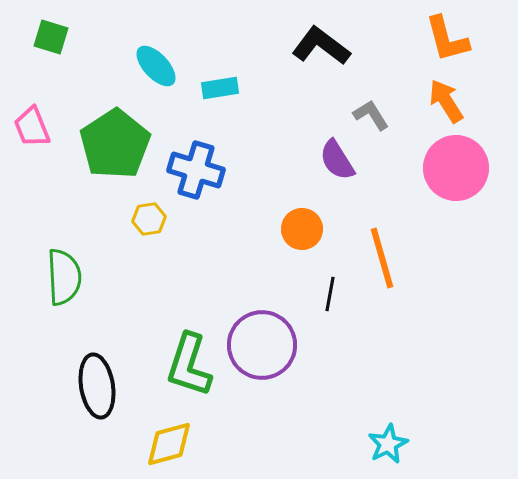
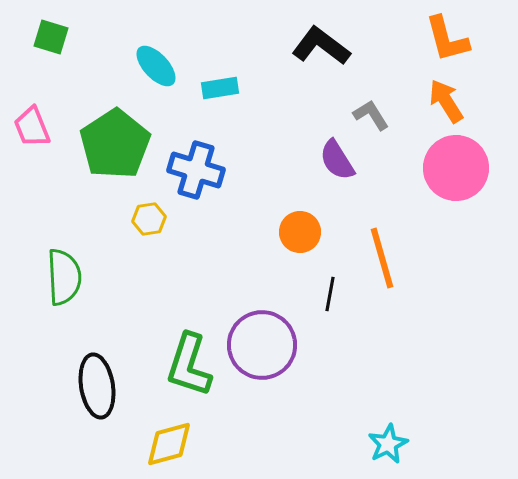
orange circle: moved 2 px left, 3 px down
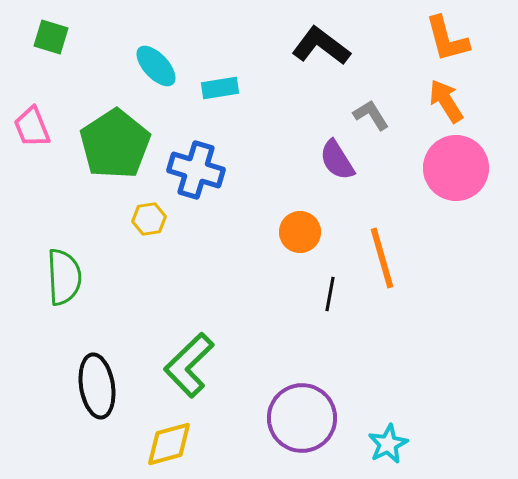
purple circle: moved 40 px right, 73 px down
green L-shape: rotated 28 degrees clockwise
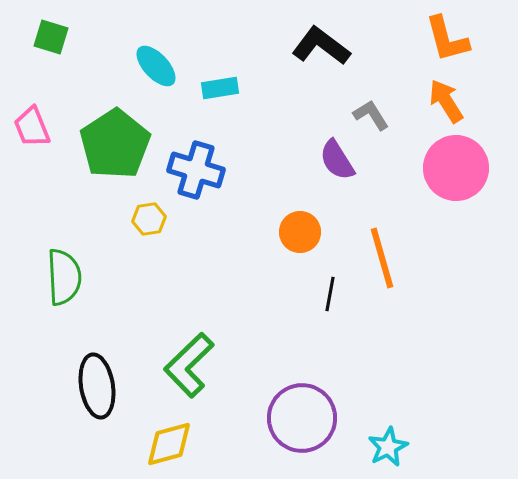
cyan star: moved 3 px down
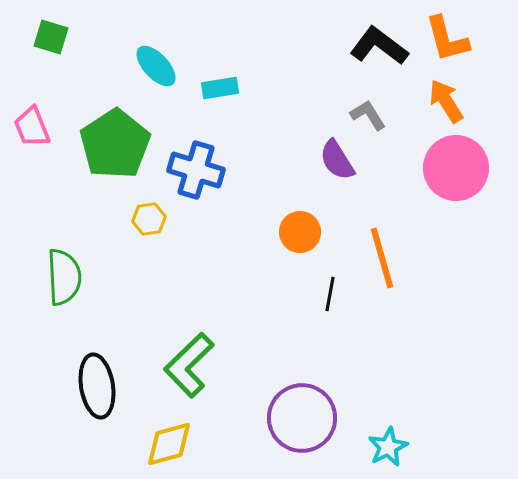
black L-shape: moved 58 px right
gray L-shape: moved 3 px left
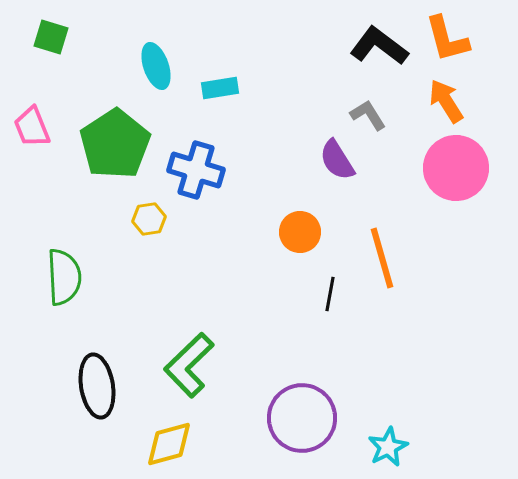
cyan ellipse: rotated 24 degrees clockwise
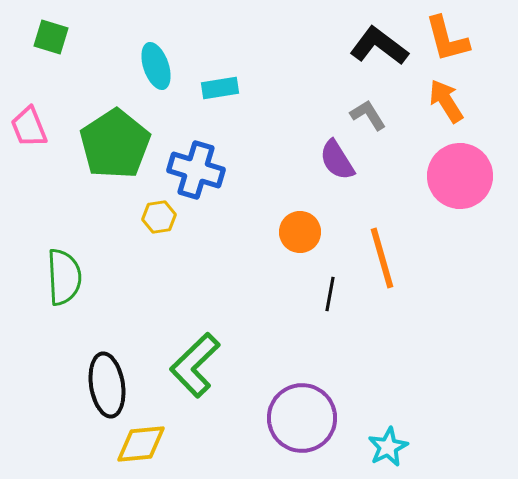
pink trapezoid: moved 3 px left
pink circle: moved 4 px right, 8 px down
yellow hexagon: moved 10 px right, 2 px up
green L-shape: moved 6 px right
black ellipse: moved 10 px right, 1 px up
yellow diamond: moved 28 px left; rotated 10 degrees clockwise
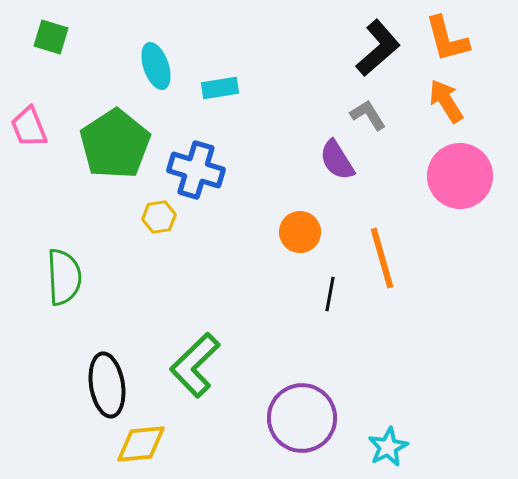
black L-shape: moved 1 px left, 2 px down; rotated 102 degrees clockwise
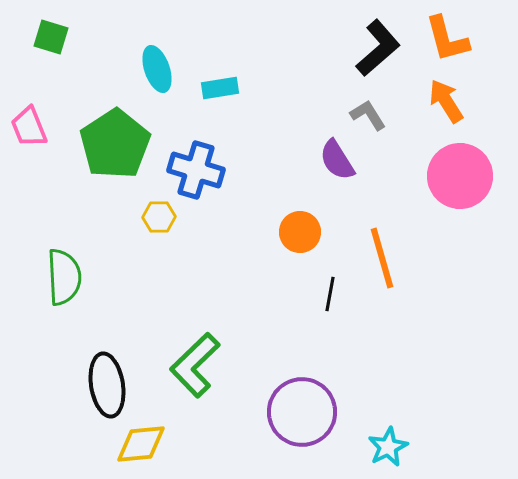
cyan ellipse: moved 1 px right, 3 px down
yellow hexagon: rotated 8 degrees clockwise
purple circle: moved 6 px up
